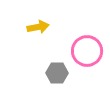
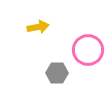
pink circle: moved 1 px right, 1 px up
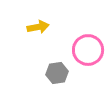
gray hexagon: rotated 10 degrees counterclockwise
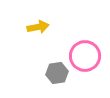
pink circle: moved 3 px left, 6 px down
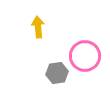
yellow arrow: rotated 85 degrees counterclockwise
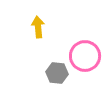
gray hexagon: rotated 15 degrees clockwise
